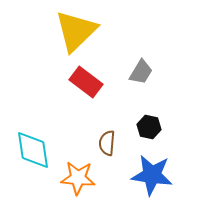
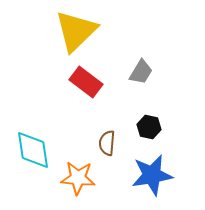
blue star: rotated 18 degrees counterclockwise
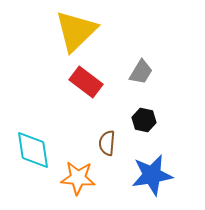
black hexagon: moved 5 px left, 7 px up
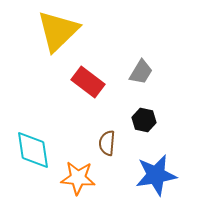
yellow triangle: moved 18 px left
red rectangle: moved 2 px right
blue star: moved 4 px right
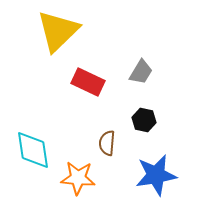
red rectangle: rotated 12 degrees counterclockwise
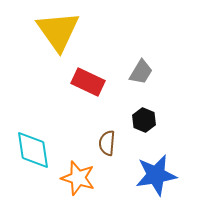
yellow triangle: rotated 21 degrees counterclockwise
black hexagon: rotated 10 degrees clockwise
orange star: rotated 12 degrees clockwise
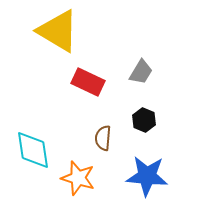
yellow triangle: rotated 24 degrees counterclockwise
brown semicircle: moved 4 px left, 5 px up
blue star: moved 9 px left, 1 px down; rotated 15 degrees clockwise
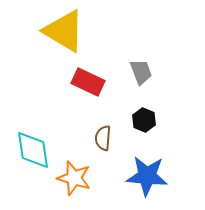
yellow triangle: moved 6 px right
gray trapezoid: rotated 52 degrees counterclockwise
orange star: moved 4 px left
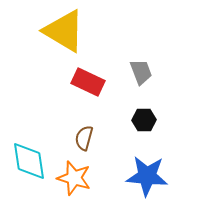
black hexagon: rotated 25 degrees counterclockwise
brown semicircle: moved 19 px left; rotated 10 degrees clockwise
cyan diamond: moved 4 px left, 11 px down
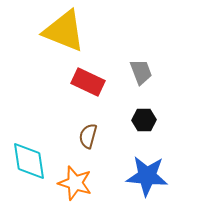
yellow triangle: rotated 9 degrees counterclockwise
brown semicircle: moved 4 px right, 2 px up
orange star: moved 1 px right, 5 px down
